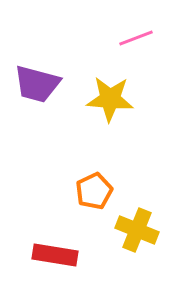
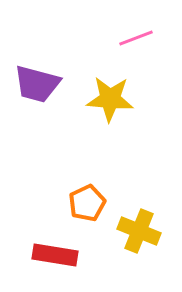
orange pentagon: moved 7 px left, 12 px down
yellow cross: moved 2 px right, 1 px down
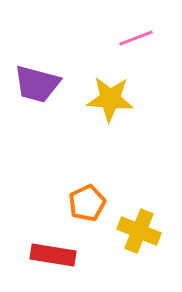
red rectangle: moved 2 px left
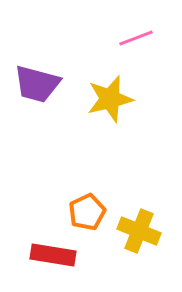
yellow star: rotated 18 degrees counterclockwise
orange pentagon: moved 9 px down
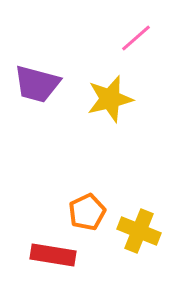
pink line: rotated 20 degrees counterclockwise
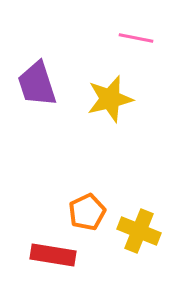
pink line: rotated 52 degrees clockwise
purple trapezoid: rotated 57 degrees clockwise
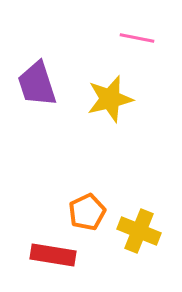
pink line: moved 1 px right
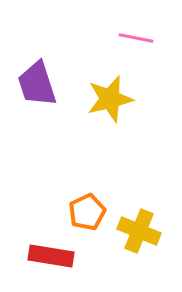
pink line: moved 1 px left
red rectangle: moved 2 px left, 1 px down
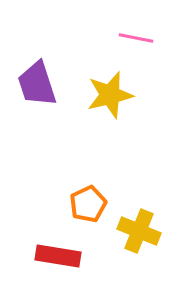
yellow star: moved 4 px up
orange pentagon: moved 1 px right, 8 px up
red rectangle: moved 7 px right
